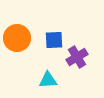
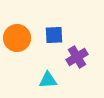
blue square: moved 5 px up
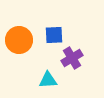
orange circle: moved 2 px right, 2 px down
purple cross: moved 5 px left, 1 px down
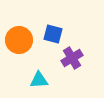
blue square: moved 1 px left, 1 px up; rotated 18 degrees clockwise
cyan triangle: moved 9 px left
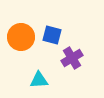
blue square: moved 1 px left, 1 px down
orange circle: moved 2 px right, 3 px up
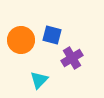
orange circle: moved 3 px down
cyan triangle: rotated 42 degrees counterclockwise
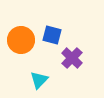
purple cross: rotated 15 degrees counterclockwise
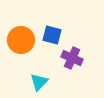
purple cross: rotated 20 degrees counterclockwise
cyan triangle: moved 2 px down
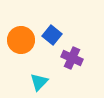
blue square: rotated 24 degrees clockwise
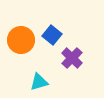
purple cross: rotated 20 degrees clockwise
cyan triangle: rotated 30 degrees clockwise
